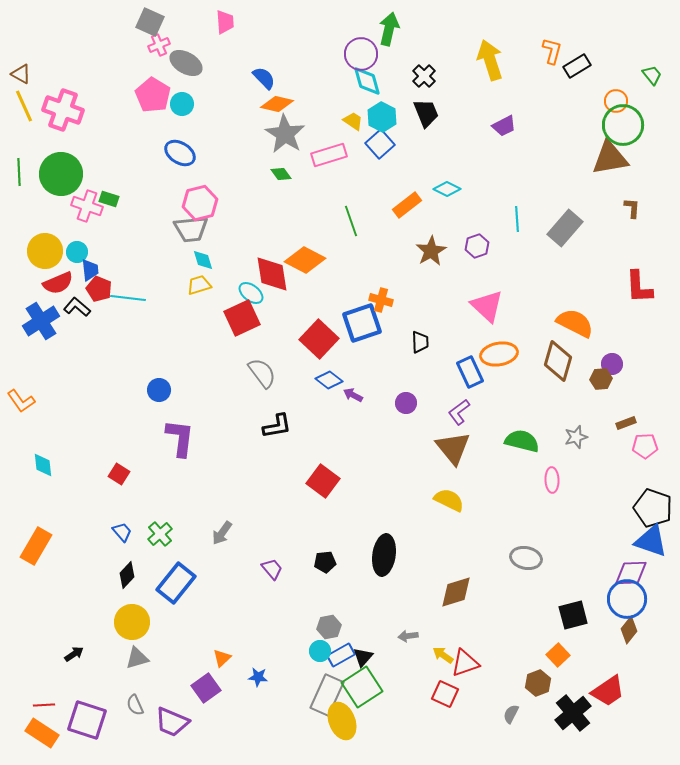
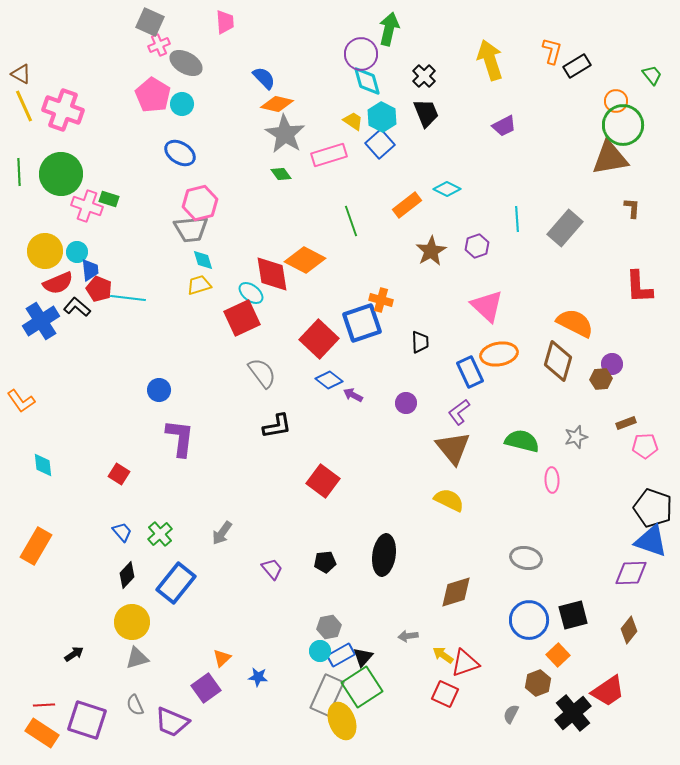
blue circle at (627, 599): moved 98 px left, 21 px down
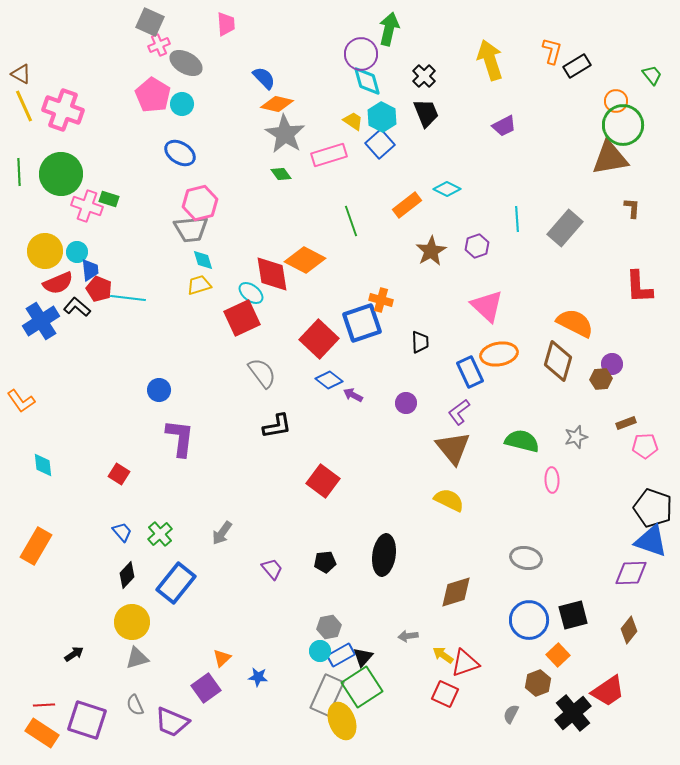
pink trapezoid at (225, 22): moved 1 px right, 2 px down
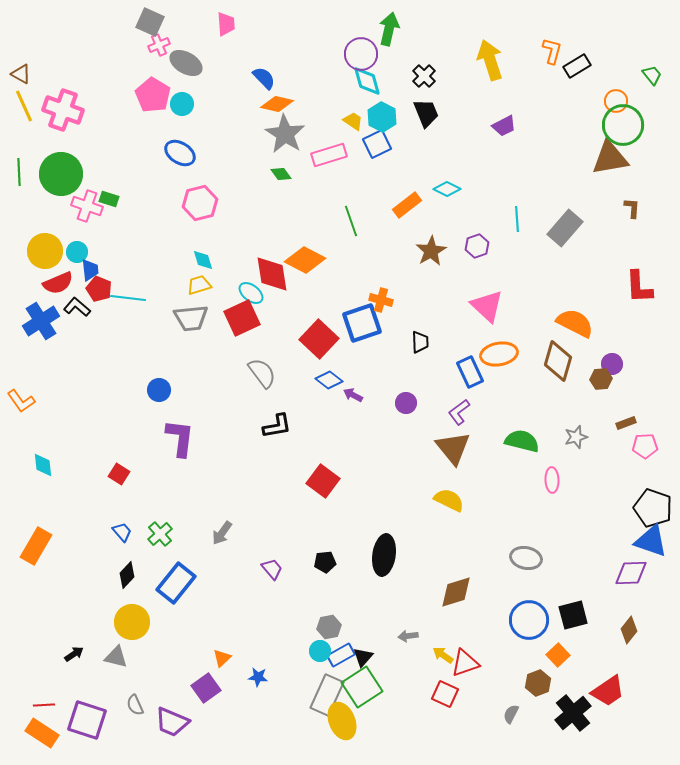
blue square at (380, 144): moved 3 px left; rotated 16 degrees clockwise
gray trapezoid at (191, 229): moved 89 px down
gray triangle at (137, 658): moved 21 px left, 1 px up; rotated 30 degrees clockwise
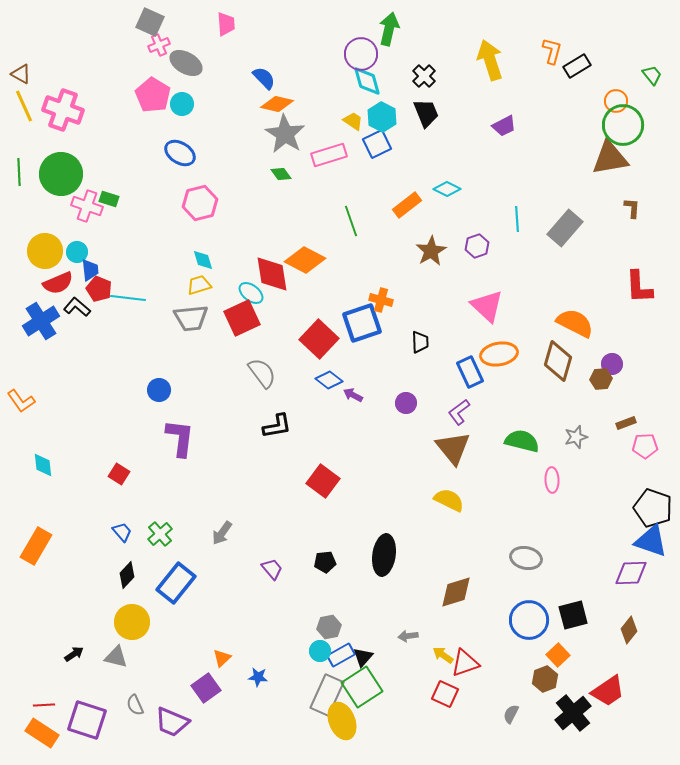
brown hexagon at (538, 683): moved 7 px right, 4 px up
